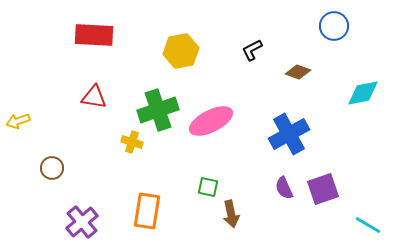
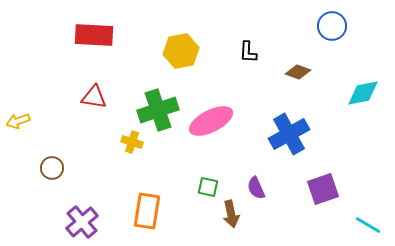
blue circle: moved 2 px left
black L-shape: moved 4 px left, 2 px down; rotated 60 degrees counterclockwise
purple semicircle: moved 28 px left
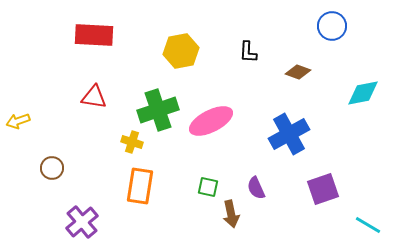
orange rectangle: moved 7 px left, 25 px up
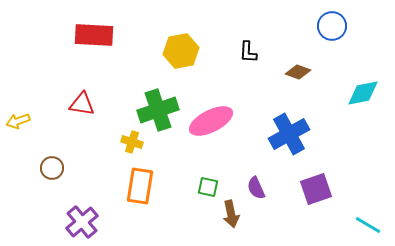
red triangle: moved 12 px left, 7 px down
purple square: moved 7 px left
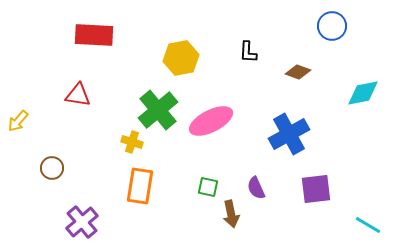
yellow hexagon: moved 7 px down
red triangle: moved 4 px left, 9 px up
green cross: rotated 21 degrees counterclockwise
yellow arrow: rotated 30 degrees counterclockwise
purple square: rotated 12 degrees clockwise
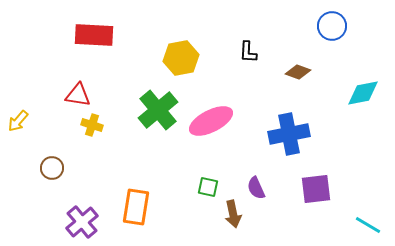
blue cross: rotated 18 degrees clockwise
yellow cross: moved 40 px left, 17 px up
orange rectangle: moved 4 px left, 21 px down
brown arrow: moved 2 px right
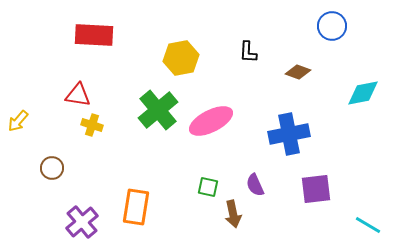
purple semicircle: moved 1 px left, 3 px up
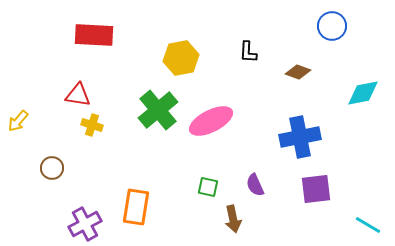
blue cross: moved 11 px right, 3 px down
brown arrow: moved 5 px down
purple cross: moved 3 px right, 2 px down; rotated 12 degrees clockwise
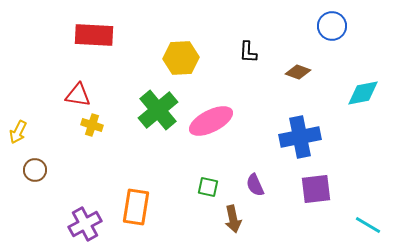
yellow hexagon: rotated 8 degrees clockwise
yellow arrow: moved 11 px down; rotated 15 degrees counterclockwise
brown circle: moved 17 px left, 2 px down
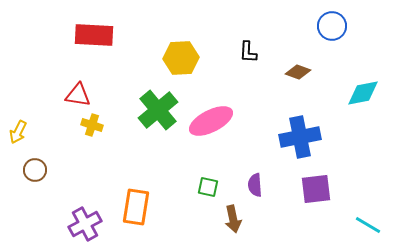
purple semicircle: rotated 20 degrees clockwise
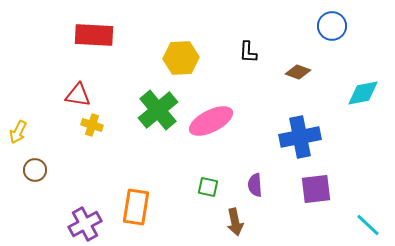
brown arrow: moved 2 px right, 3 px down
cyan line: rotated 12 degrees clockwise
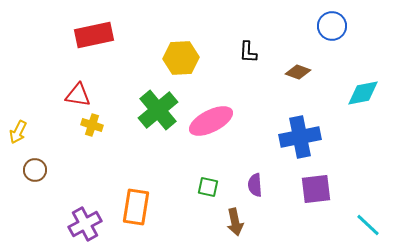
red rectangle: rotated 15 degrees counterclockwise
